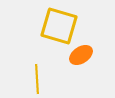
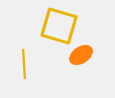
yellow line: moved 13 px left, 15 px up
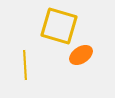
yellow line: moved 1 px right, 1 px down
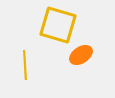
yellow square: moved 1 px left, 1 px up
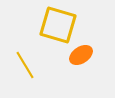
yellow line: rotated 28 degrees counterclockwise
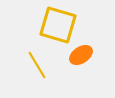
yellow line: moved 12 px right
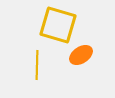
yellow line: rotated 32 degrees clockwise
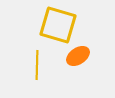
orange ellipse: moved 3 px left, 1 px down
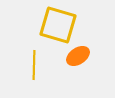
yellow line: moved 3 px left
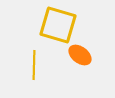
orange ellipse: moved 2 px right, 1 px up; rotated 70 degrees clockwise
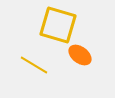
yellow line: rotated 60 degrees counterclockwise
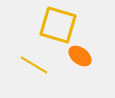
orange ellipse: moved 1 px down
